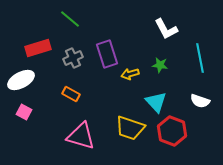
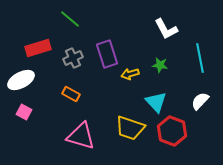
white semicircle: rotated 114 degrees clockwise
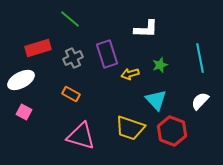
white L-shape: moved 20 px left; rotated 60 degrees counterclockwise
green star: rotated 28 degrees counterclockwise
cyan triangle: moved 2 px up
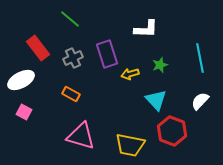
red rectangle: rotated 70 degrees clockwise
yellow trapezoid: moved 17 px down; rotated 8 degrees counterclockwise
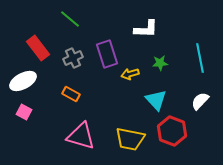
green star: moved 2 px up; rotated 14 degrees clockwise
white ellipse: moved 2 px right, 1 px down
yellow trapezoid: moved 6 px up
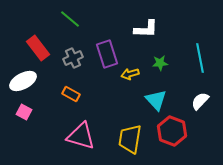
yellow trapezoid: rotated 88 degrees clockwise
